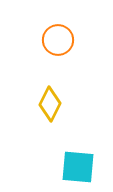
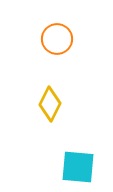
orange circle: moved 1 px left, 1 px up
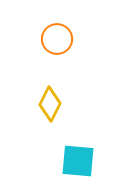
cyan square: moved 6 px up
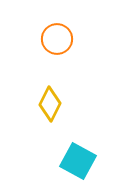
cyan square: rotated 24 degrees clockwise
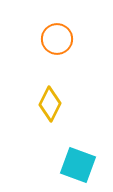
cyan square: moved 4 px down; rotated 9 degrees counterclockwise
